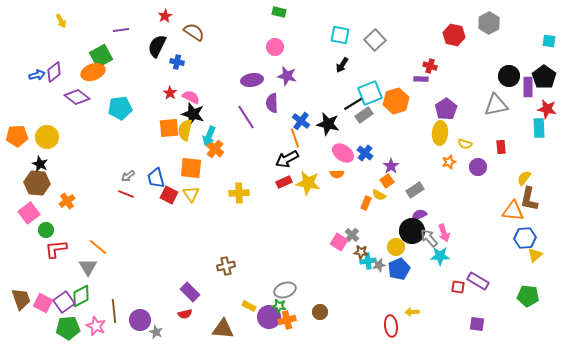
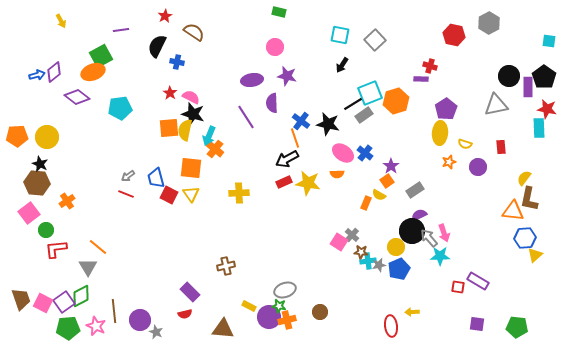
green pentagon at (528, 296): moved 11 px left, 31 px down
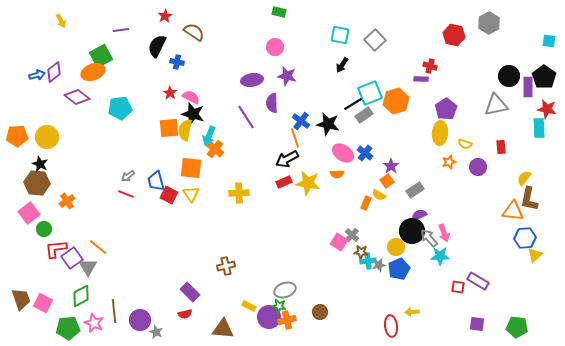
blue trapezoid at (156, 178): moved 3 px down
green circle at (46, 230): moved 2 px left, 1 px up
purple square at (64, 302): moved 8 px right, 44 px up
pink star at (96, 326): moved 2 px left, 3 px up
